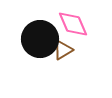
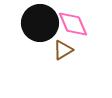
black circle: moved 16 px up
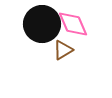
black circle: moved 2 px right, 1 px down
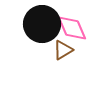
pink diamond: moved 1 px left, 4 px down
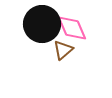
brown triangle: rotated 10 degrees counterclockwise
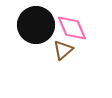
black circle: moved 6 px left, 1 px down
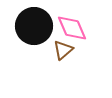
black circle: moved 2 px left, 1 px down
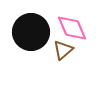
black circle: moved 3 px left, 6 px down
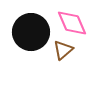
pink diamond: moved 5 px up
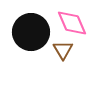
brown triangle: rotated 20 degrees counterclockwise
